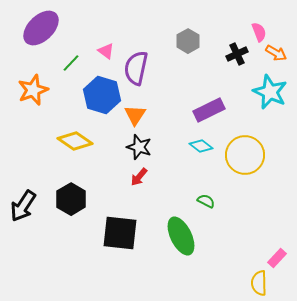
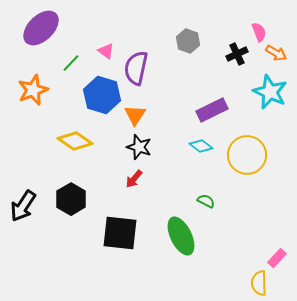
gray hexagon: rotated 10 degrees counterclockwise
purple rectangle: moved 3 px right
yellow circle: moved 2 px right
red arrow: moved 5 px left, 2 px down
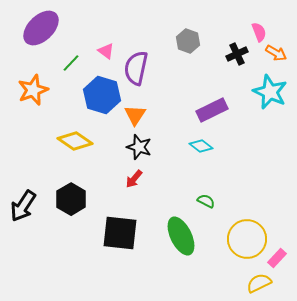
yellow circle: moved 84 px down
yellow semicircle: rotated 65 degrees clockwise
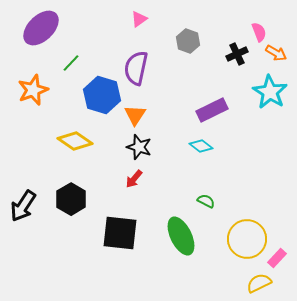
pink triangle: moved 33 px right, 32 px up; rotated 48 degrees clockwise
cyan star: rotated 8 degrees clockwise
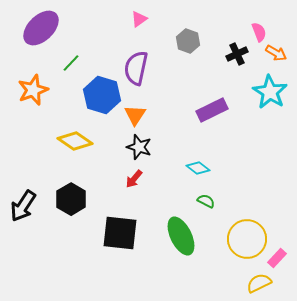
cyan diamond: moved 3 px left, 22 px down
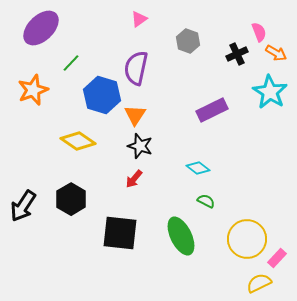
yellow diamond: moved 3 px right
black star: moved 1 px right, 1 px up
